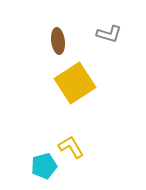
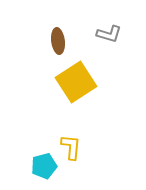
yellow square: moved 1 px right, 1 px up
yellow L-shape: rotated 36 degrees clockwise
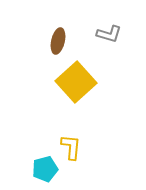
brown ellipse: rotated 20 degrees clockwise
yellow square: rotated 9 degrees counterclockwise
cyan pentagon: moved 1 px right, 3 px down
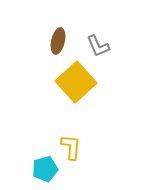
gray L-shape: moved 11 px left, 12 px down; rotated 50 degrees clockwise
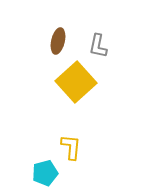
gray L-shape: rotated 35 degrees clockwise
cyan pentagon: moved 4 px down
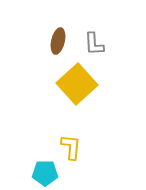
gray L-shape: moved 4 px left, 2 px up; rotated 15 degrees counterclockwise
yellow square: moved 1 px right, 2 px down
cyan pentagon: rotated 15 degrees clockwise
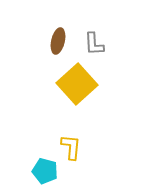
cyan pentagon: moved 2 px up; rotated 15 degrees clockwise
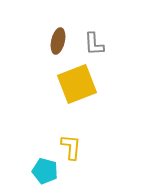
yellow square: rotated 21 degrees clockwise
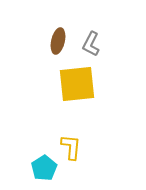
gray L-shape: moved 3 px left; rotated 30 degrees clockwise
yellow square: rotated 15 degrees clockwise
cyan pentagon: moved 1 px left, 3 px up; rotated 25 degrees clockwise
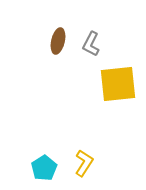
yellow square: moved 41 px right
yellow L-shape: moved 13 px right, 16 px down; rotated 28 degrees clockwise
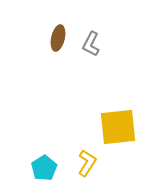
brown ellipse: moved 3 px up
yellow square: moved 43 px down
yellow L-shape: moved 3 px right
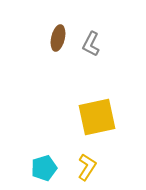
yellow square: moved 21 px left, 10 px up; rotated 6 degrees counterclockwise
yellow L-shape: moved 4 px down
cyan pentagon: rotated 15 degrees clockwise
